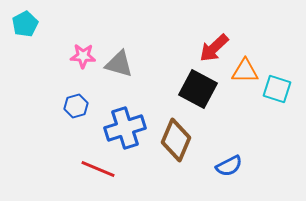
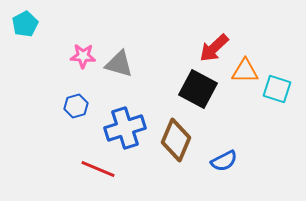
blue semicircle: moved 5 px left, 5 px up
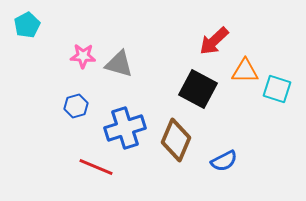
cyan pentagon: moved 2 px right, 1 px down
red arrow: moved 7 px up
red line: moved 2 px left, 2 px up
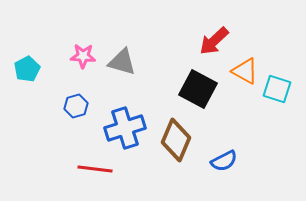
cyan pentagon: moved 44 px down
gray triangle: moved 3 px right, 2 px up
orange triangle: rotated 28 degrees clockwise
red line: moved 1 px left, 2 px down; rotated 16 degrees counterclockwise
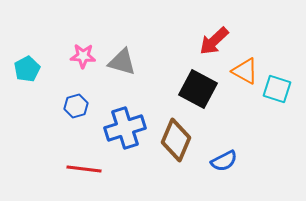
red line: moved 11 px left
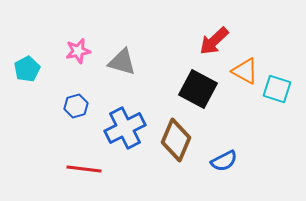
pink star: moved 5 px left, 5 px up; rotated 15 degrees counterclockwise
blue cross: rotated 9 degrees counterclockwise
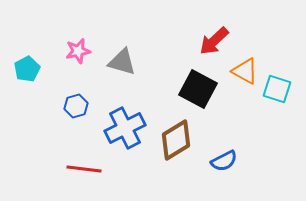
brown diamond: rotated 36 degrees clockwise
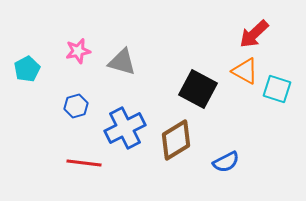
red arrow: moved 40 px right, 7 px up
blue semicircle: moved 2 px right, 1 px down
red line: moved 6 px up
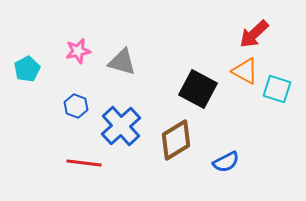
blue hexagon: rotated 25 degrees counterclockwise
blue cross: moved 4 px left, 2 px up; rotated 15 degrees counterclockwise
